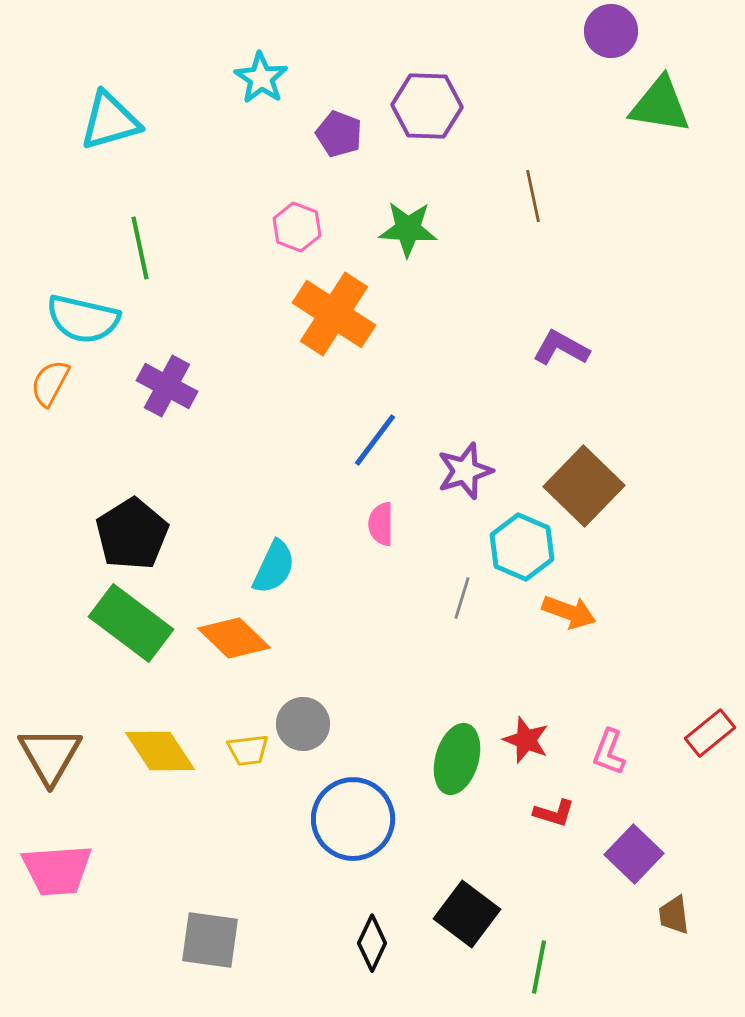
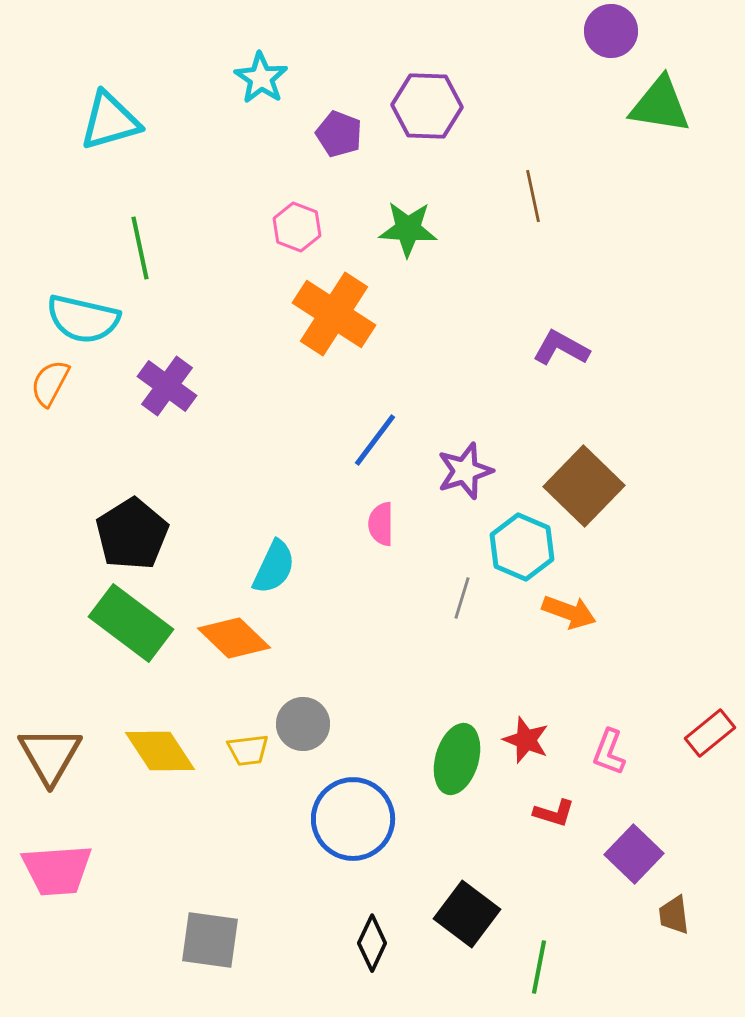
purple cross at (167, 386): rotated 8 degrees clockwise
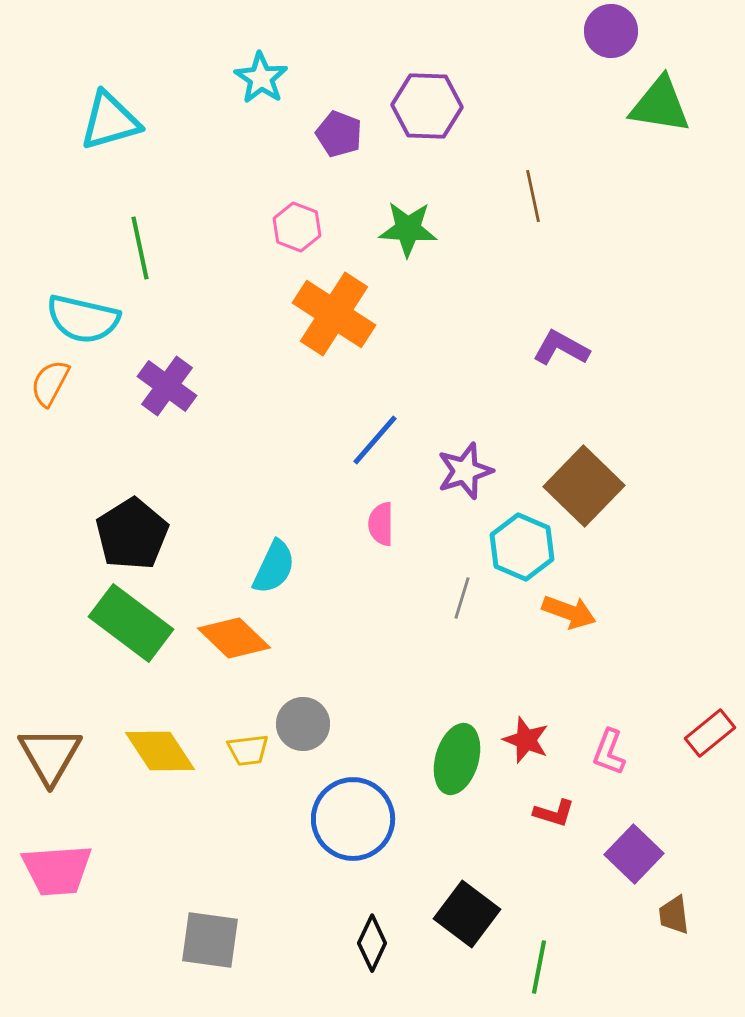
blue line at (375, 440): rotated 4 degrees clockwise
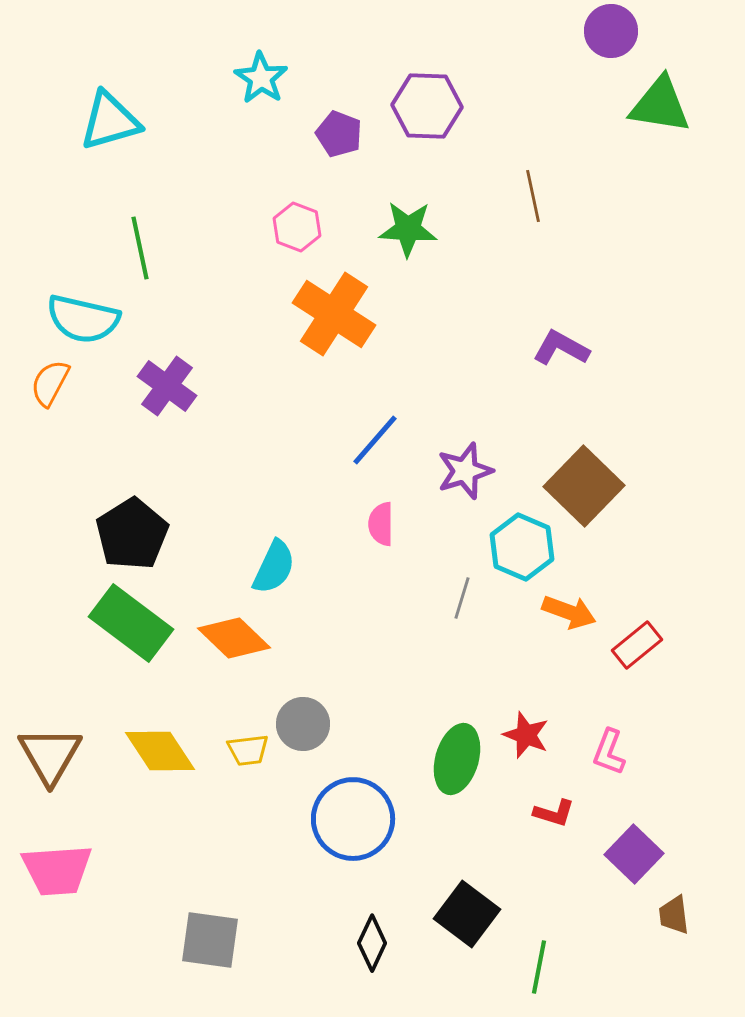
red rectangle at (710, 733): moved 73 px left, 88 px up
red star at (526, 740): moved 5 px up
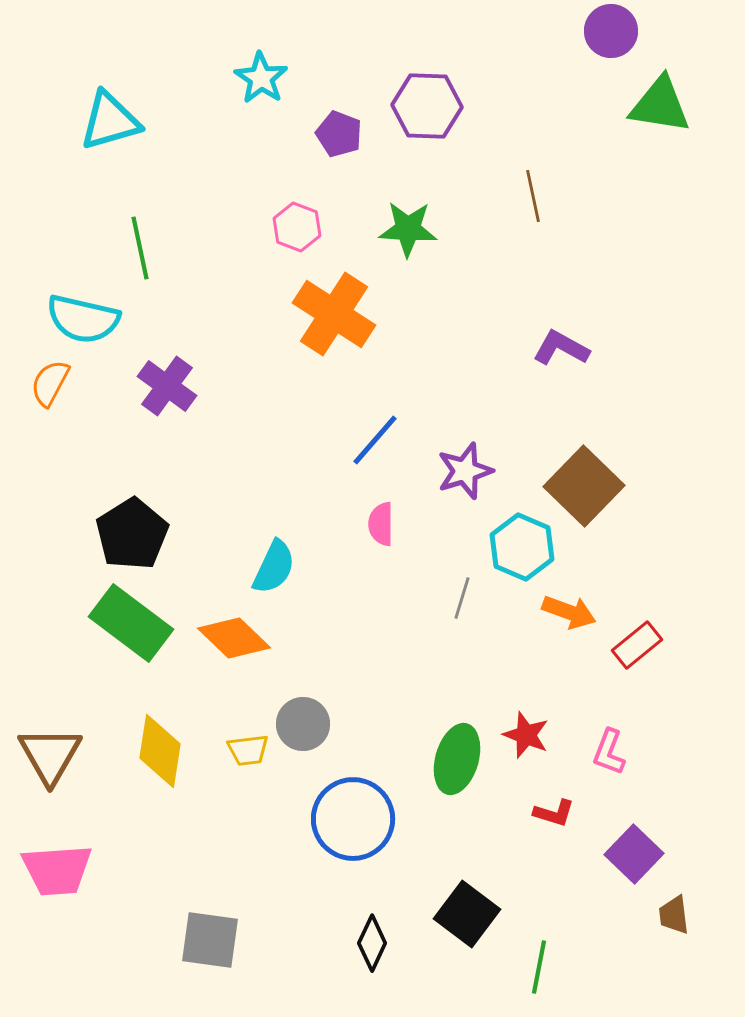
yellow diamond at (160, 751): rotated 42 degrees clockwise
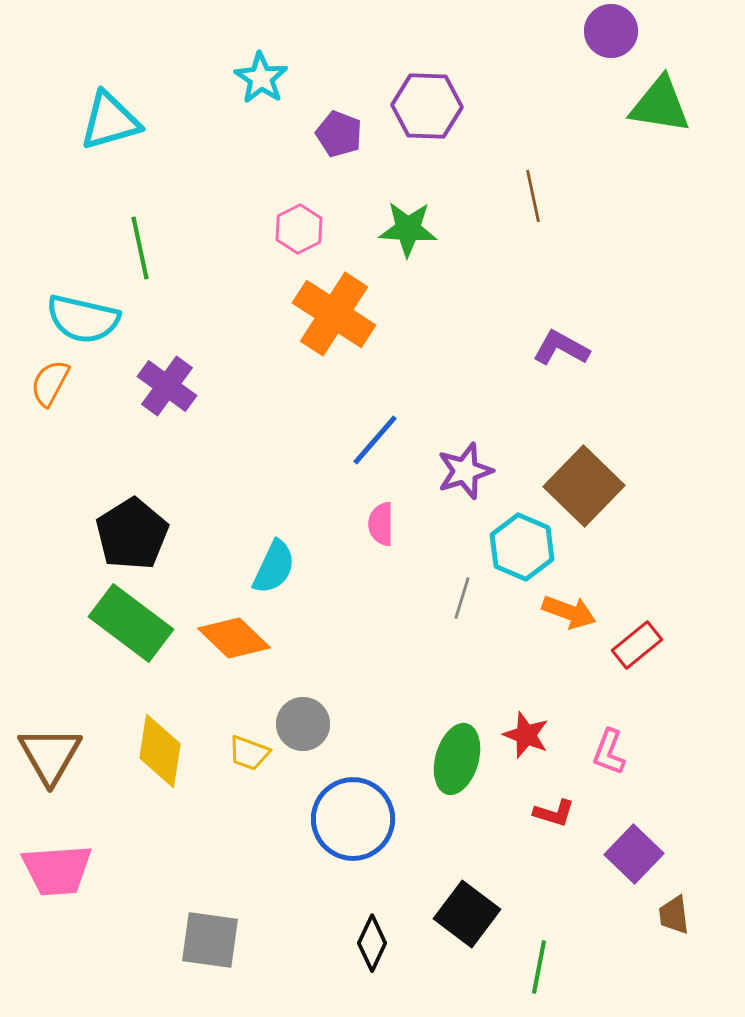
pink hexagon at (297, 227): moved 2 px right, 2 px down; rotated 12 degrees clockwise
yellow trapezoid at (248, 750): moved 1 px right, 3 px down; rotated 27 degrees clockwise
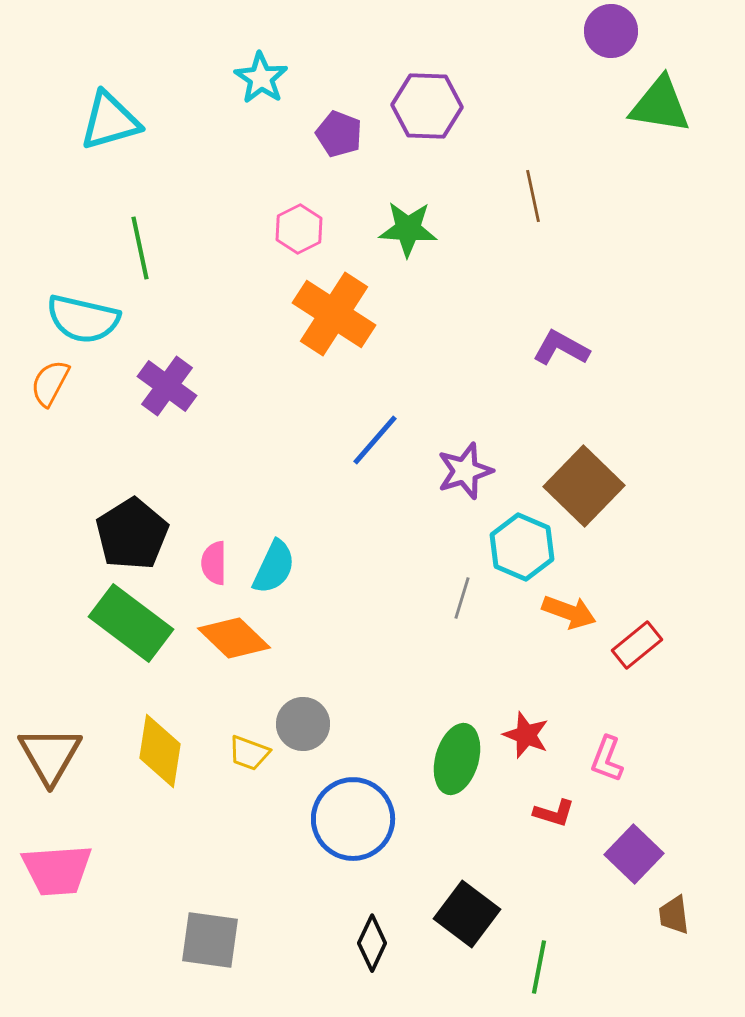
pink semicircle at (381, 524): moved 167 px left, 39 px down
pink L-shape at (609, 752): moved 2 px left, 7 px down
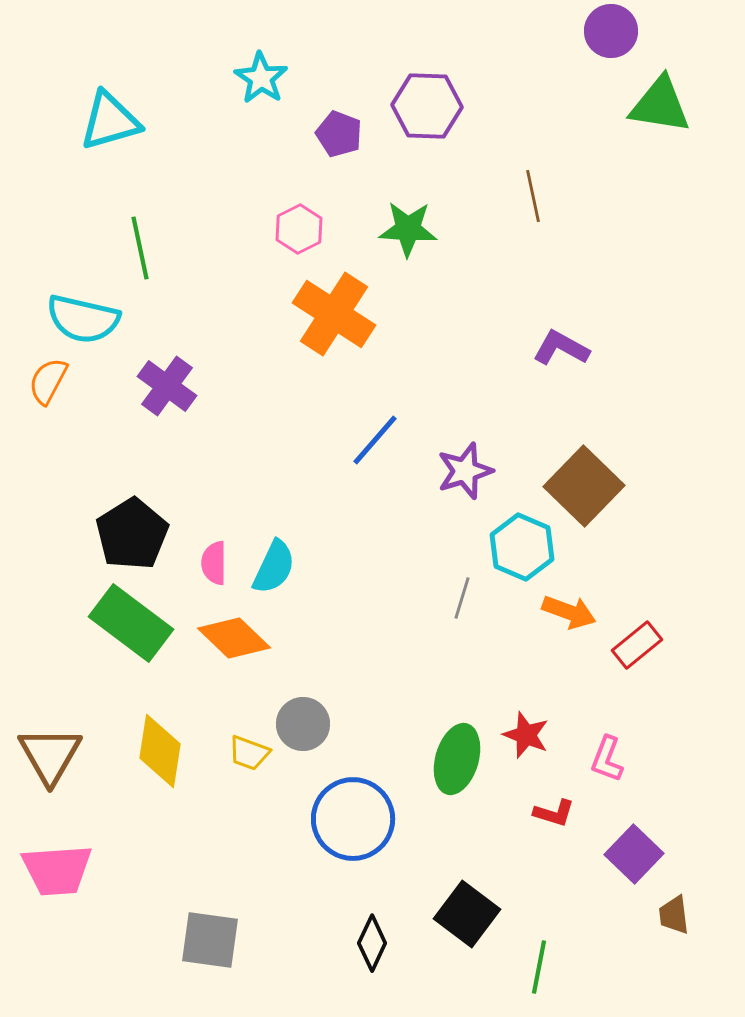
orange semicircle at (50, 383): moved 2 px left, 2 px up
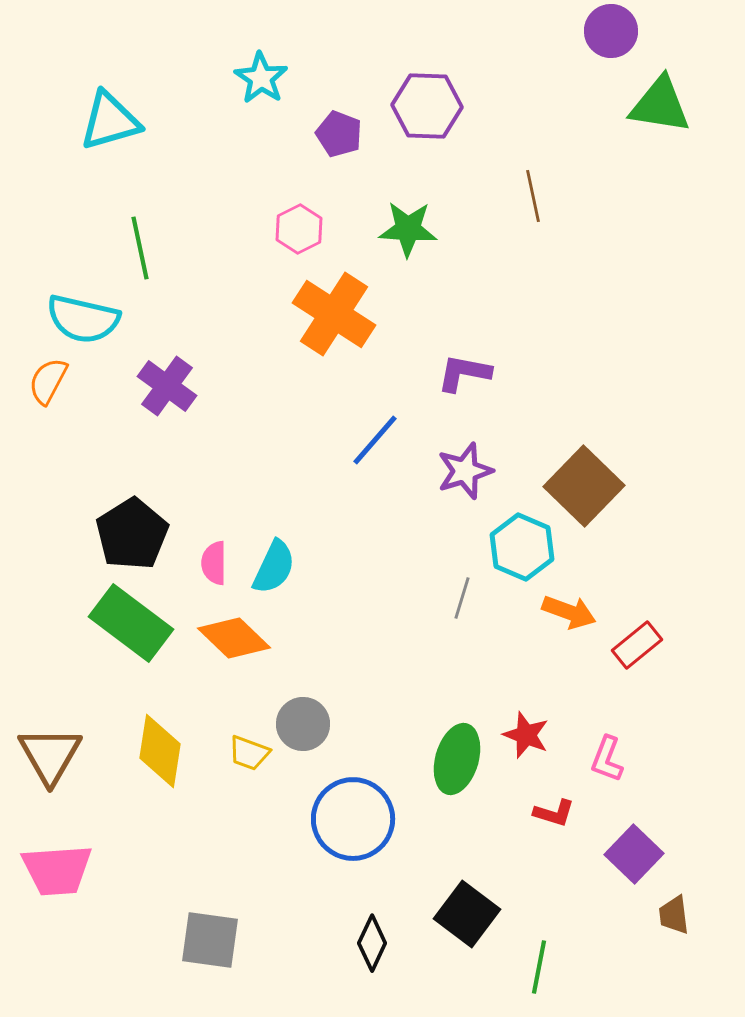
purple L-shape at (561, 348): moved 97 px left, 25 px down; rotated 18 degrees counterclockwise
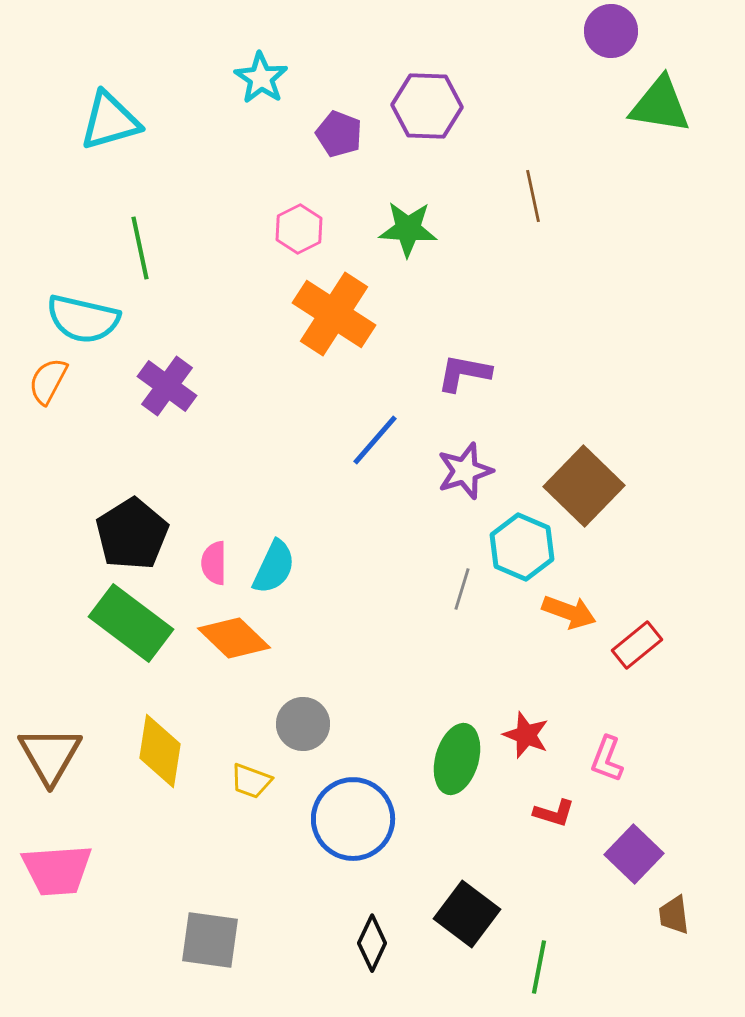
gray line at (462, 598): moved 9 px up
yellow trapezoid at (249, 753): moved 2 px right, 28 px down
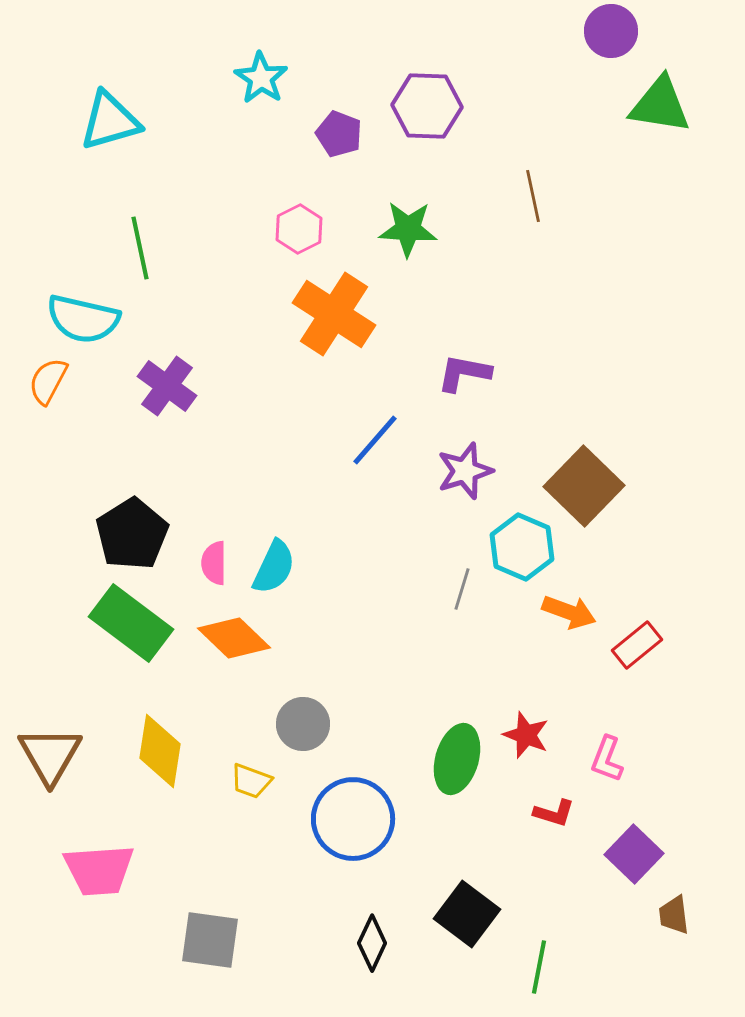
pink trapezoid at (57, 870): moved 42 px right
